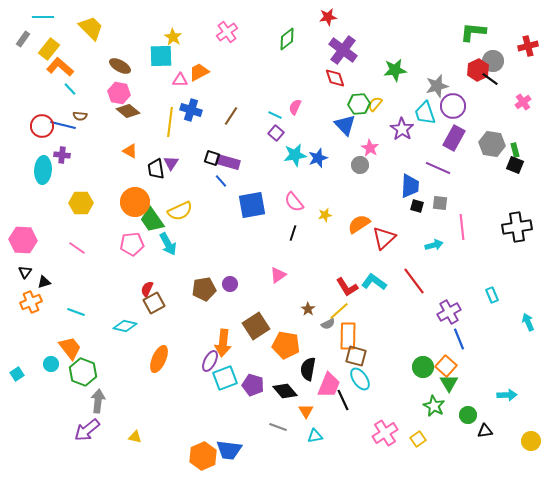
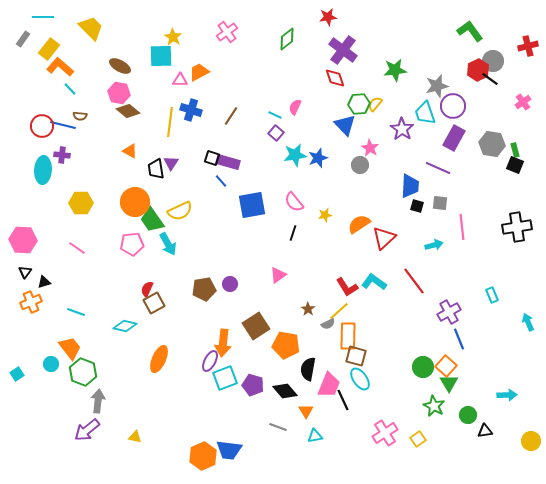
green L-shape at (473, 32): moved 3 px left, 1 px up; rotated 48 degrees clockwise
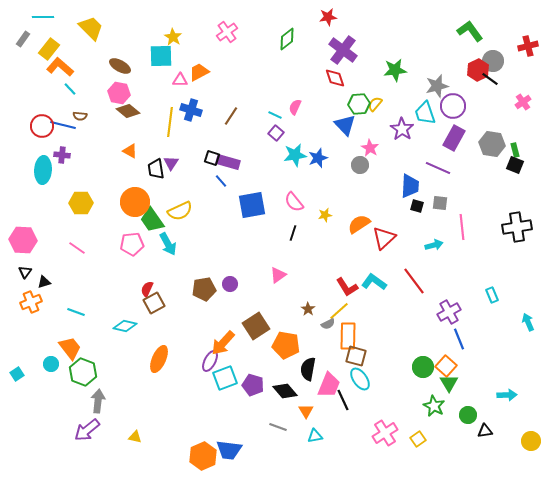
orange arrow at (223, 343): rotated 36 degrees clockwise
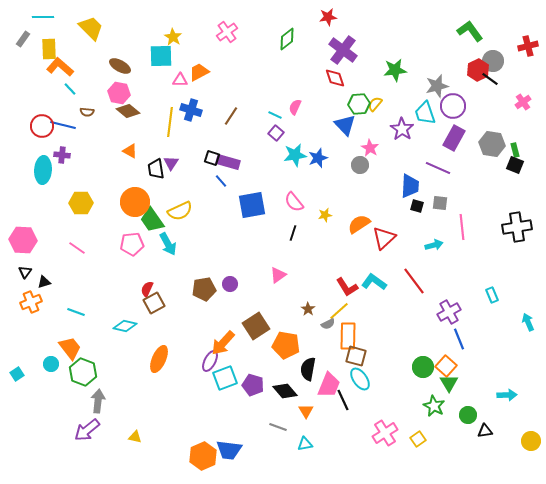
yellow rectangle at (49, 49): rotated 40 degrees counterclockwise
brown semicircle at (80, 116): moved 7 px right, 4 px up
cyan triangle at (315, 436): moved 10 px left, 8 px down
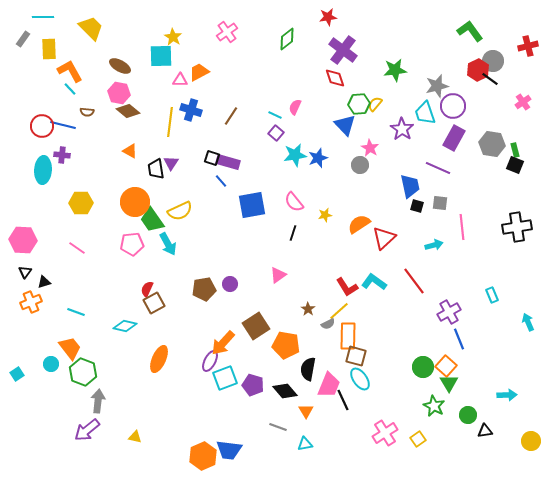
orange L-shape at (60, 67): moved 10 px right, 4 px down; rotated 20 degrees clockwise
blue trapezoid at (410, 186): rotated 15 degrees counterclockwise
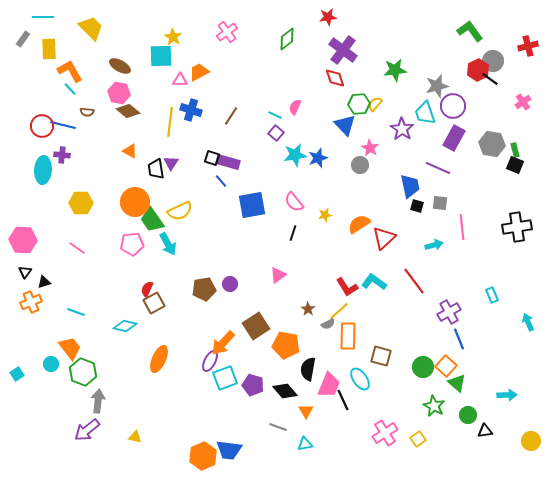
brown square at (356, 356): moved 25 px right
green triangle at (449, 383): moved 8 px right; rotated 18 degrees counterclockwise
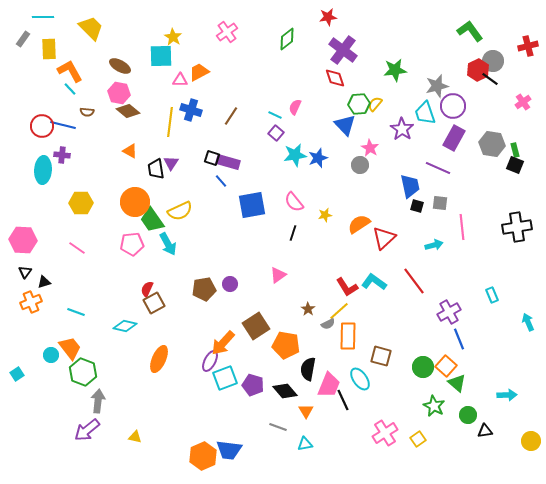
cyan circle at (51, 364): moved 9 px up
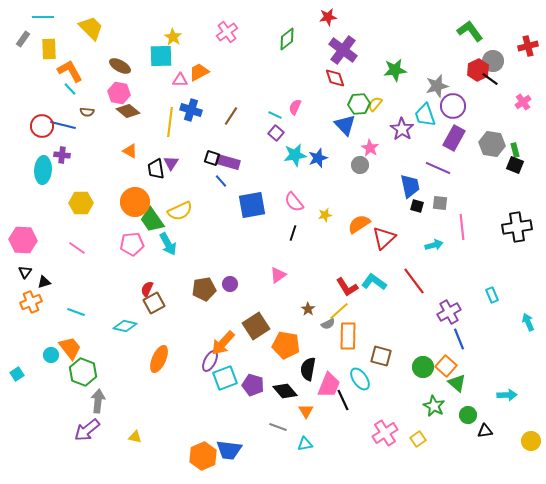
cyan trapezoid at (425, 113): moved 2 px down
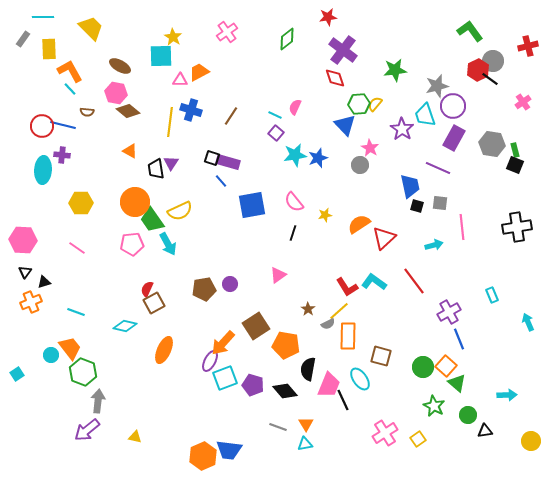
pink hexagon at (119, 93): moved 3 px left
orange ellipse at (159, 359): moved 5 px right, 9 px up
orange triangle at (306, 411): moved 13 px down
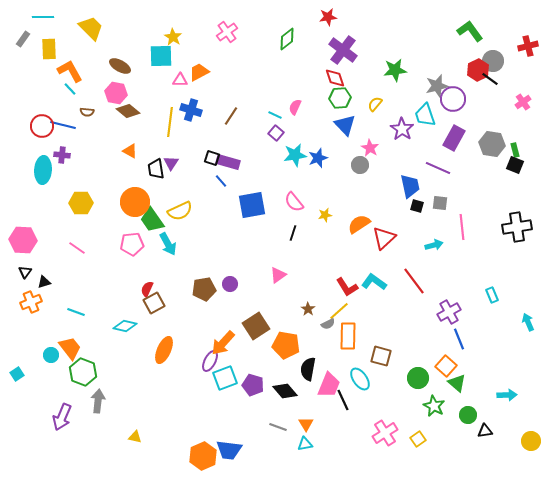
green hexagon at (359, 104): moved 19 px left, 6 px up
purple circle at (453, 106): moved 7 px up
green circle at (423, 367): moved 5 px left, 11 px down
purple arrow at (87, 430): moved 25 px left, 13 px up; rotated 28 degrees counterclockwise
